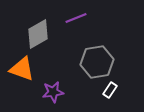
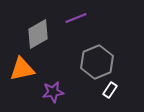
gray hexagon: rotated 12 degrees counterclockwise
orange triangle: rotated 32 degrees counterclockwise
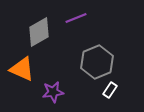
gray diamond: moved 1 px right, 2 px up
orange triangle: rotated 36 degrees clockwise
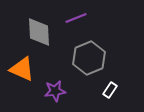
gray diamond: rotated 64 degrees counterclockwise
gray hexagon: moved 8 px left, 4 px up
purple star: moved 2 px right, 1 px up
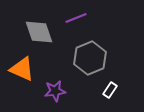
gray diamond: rotated 16 degrees counterclockwise
gray hexagon: moved 1 px right
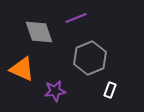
white rectangle: rotated 14 degrees counterclockwise
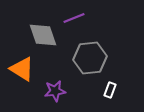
purple line: moved 2 px left
gray diamond: moved 4 px right, 3 px down
gray hexagon: rotated 16 degrees clockwise
orange triangle: rotated 8 degrees clockwise
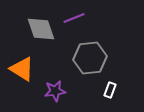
gray diamond: moved 2 px left, 6 px up
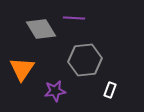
purple line: rotated 25 degrees clockwise
gray diamond: rotated 12 degrees counterclockwise
gray hexagon: moved 5 px left, 2 px down
orange triangle: rotated 32 degrees clockwise
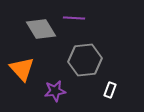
orange triangle: rotated 16 degrees counterclockwise
